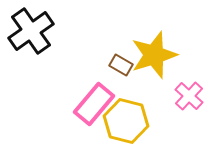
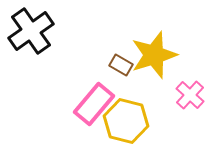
pink cross: moved 1 px right, 1 px up
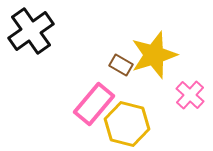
yellow hexagon: moved 1 px right, 3 px down
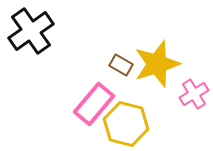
yellow star: moved 3 px right, 9 px down
pink cross: moved 4 px right, 1 px up; rotated 16 degrees clockwise
yellow hexagon: moved 1 px left
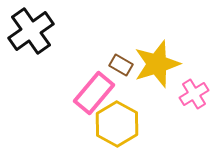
pink rectangle: moved 11 px up
yellow hexagon: moved 9 px left; rotated 15 degrees clockwise
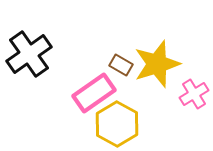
black cross: moved 2 px left, 23 px down
pink rectangle: rotated 15 degrees clockwise
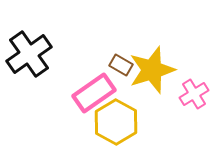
yellow star: moved 5 px left, 6 px down
yellow hexagon: moved 1 px left, 2 px up
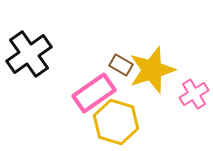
yellow hexagon: rotated 12 degrees counterclockwise
